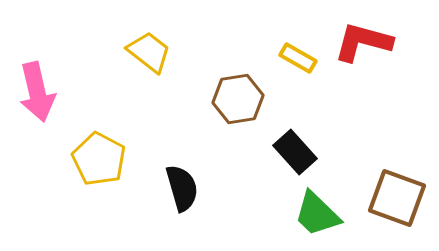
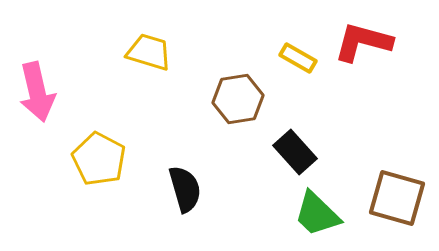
yellow trapezoid: rotated 21 degrees counterclockwise
black semicircle: moved 3 px right, 1 px down
brown square: rotated 4 degrees counterclockwise
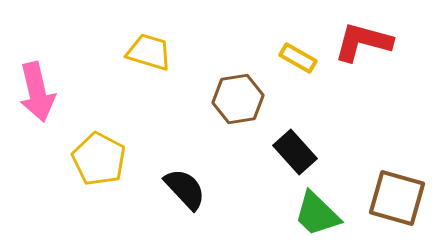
black semicircle: rotated 27 degrees counterclockwise
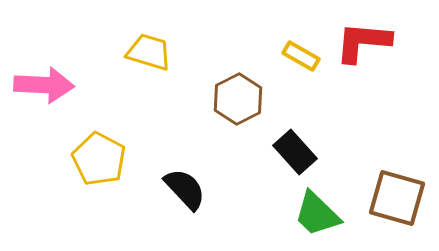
red L-shape: rotated 10 degrees counterclockwise
yellow rectangle: moved 3 px right, 2 px up
pink arrow: moved 7 px right, 7 px up; rotated 74 degrees counterclockwise
brown hexagon: rotated 18 degrees counterclockwise
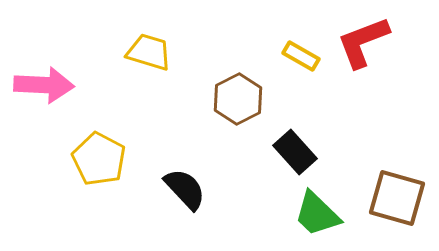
red L-shape: rotated 26 degrees counterclockwise
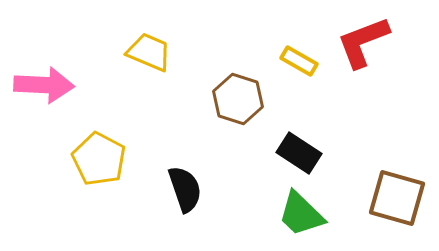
yellow trapezoid: rotated 6 degrees clockwise
yellow rectangle: moved 2 px left, 5 px down
brown hexagon: rotated 15 degrees counterclockwise
black rectangle: moved 4 px right, 1 px down; rotated 15 degrees counterclockwise
black semicircle: rotated 24 degrees clockwise
green trapezoid: moved 16 px left
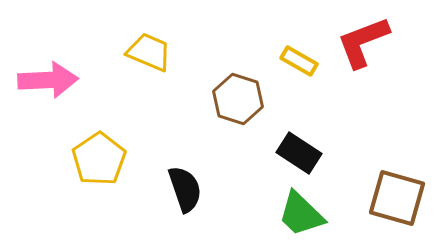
pink arrow: moved 4 px right, 5 px up; rotated 6 degrees counterclockwise
yellow pentagon: rotated 10 degrees clockwise
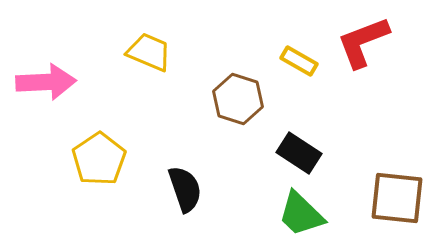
pink arrow: moved 2 px left, 2 px down
brown square: rotated 10 degrees counterclockwise
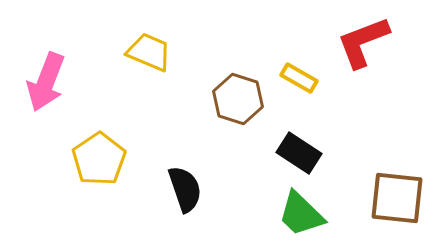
yellow rectangle: moved 17 px down
pink arrow: rotated 114 degrees clockwise
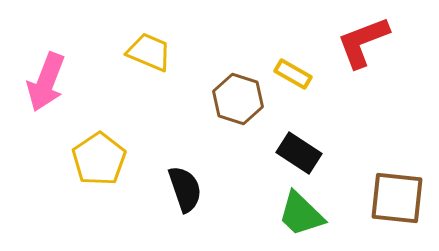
yellow rectangle: moved 6 px left, 4 px up
